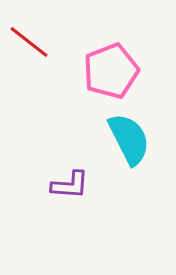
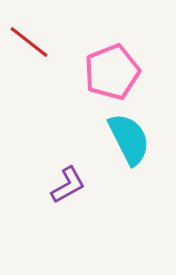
pink pentagon: moved 1 px right, 1 px down
purple L-shape: moved 2 px left; rotated 33 degrees counterclockwise
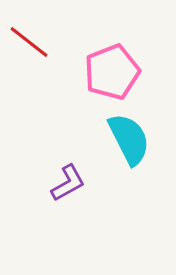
purple L-shape: moved 2 px up
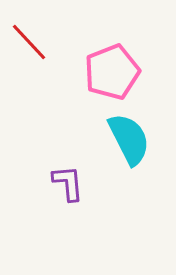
red line: rotated 9 degrees clockwise
purple L-shape: rotated 66 degrees counterclockwise
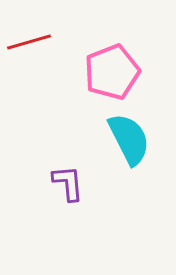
red line: rotated 63 degrees counterclockwise
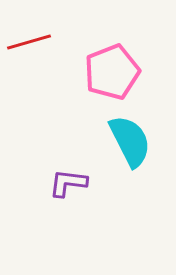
cyan semicircle: moved 1 px right, 2 px down
purple L-shape: rotated 78 degrees counterclockwise
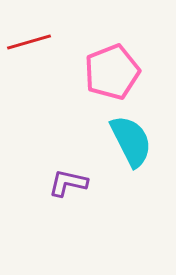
cyan semicircle: moved 1 px right
purple L-shape: rotated 6 degrees clockwise
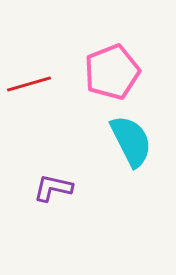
red line: moved 42 px down
purple L-shape: moved 15 px left, 5 px down
